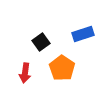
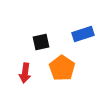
black square: rotated 24 degrees clockwise
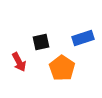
blue rectangle: moved 4 px down
red arrow: moved 6 px left, 11 px up; rotated 36 degrees counterclockwise
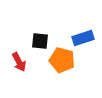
black square: moved 1 px left, 1 px up; rotated 18 degrees clockwise
orange pentagon: moved 8 px up; rotated 20 degrees counterclockwise
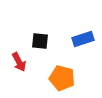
blue rectangle: moved 1 px down
orange pentagon: moved 18 px down
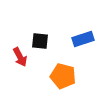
red arrow: moved 1 px right, 5 px up
orange pentagon: moved 1 px right, 2 px up
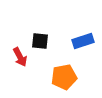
blue rectangle: moved 2 px down
orange pentagon: moved 1 px right, 1 px down; rotated 25 degrees counterclockwise
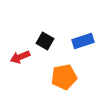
black square: moved 5 px right; rotated 24 degrees clockwise
red arrow: rotated 96 degrees clockwise
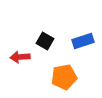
red arrow: rotated 18 degrees clockwise
